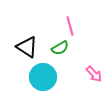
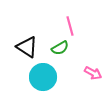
pink arrow: moved 1 px left, 1 px up; rotated 18 degrees counterclockwise
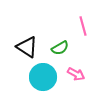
pink line: moved 13 px right
pink arrow: moved 17 px left, 1 px down
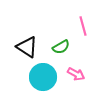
green semicircle: moved 1 px right, 1 px up
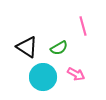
green semicircle: moved 2 px left, 1 px down
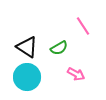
pink line: rotated 18 degrees counterclockwise
cyan circle: moved 16 px left
